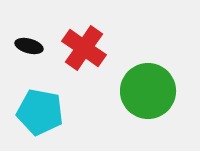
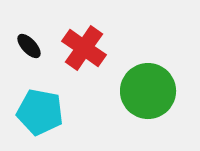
black ellipse: rotated 32 degrees clockwise
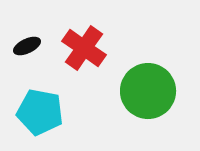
black ellipse: moved 2 px left; rotated 72 degrees counterclockwise
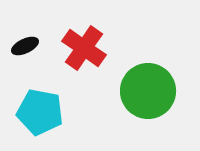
black ellipse: moved 2 px left
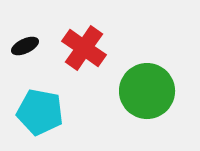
green circle: moved 1 px left
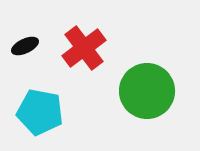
red cross: rotated 18 degrees clockwise
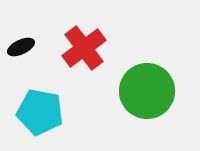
black ellipse: moved 4 px left, 1 px down
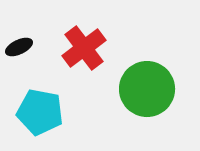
black ellipse: moved 2 px left
green circle: moved 2 px up
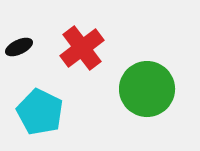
red cross: moved 2 px left
cyan pentagon: rotated 15 degrees clockwise
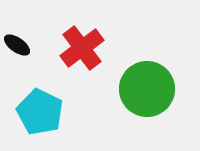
black ellipse: moved 2 px left, 2 px up; rotated 60 degrees clockwise
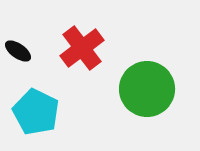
black ellipse: moved 1 px right, 6 px down
cyan pentagon: moved 4 px left
